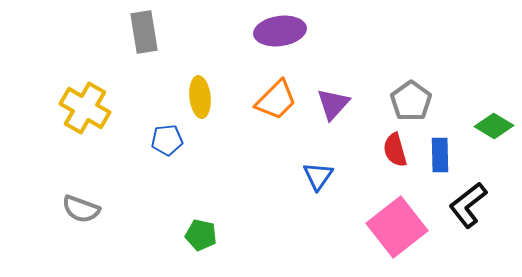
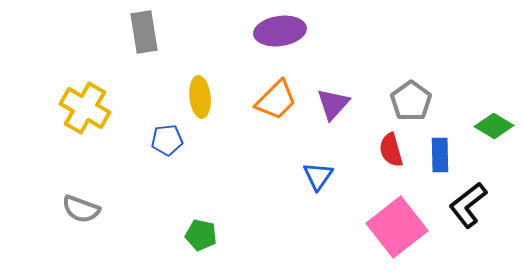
red semicircle: moved 4 px left
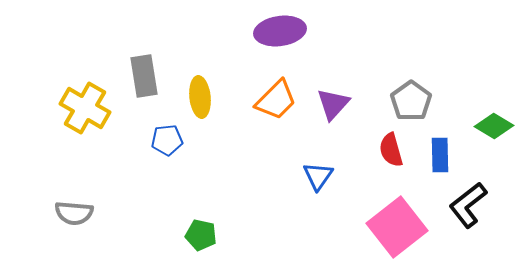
gray rectangle: moved 44 px down
gray semicircle: moved 7 px left, 4 px down; rotated 15 degrees counterclockwise
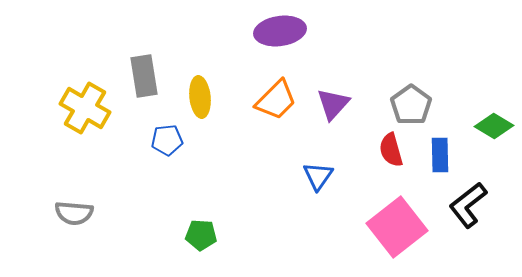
gray pentagon: moved 4 px down
green pentagon: rotated 8 degrees counterclockwise
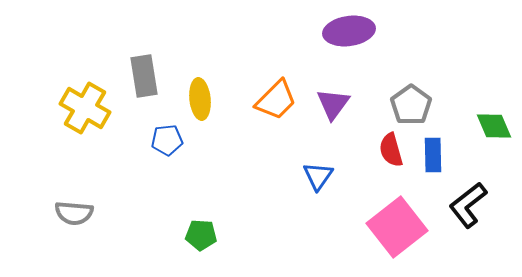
purple ellipse: moved 69 px right
yellow ellipse: moved 2 px down
purple triangle: rotated 6 degrees counterclockwise
green diamond: rotated 36 degrees clockwise
blue rectangle: moved 7 px left
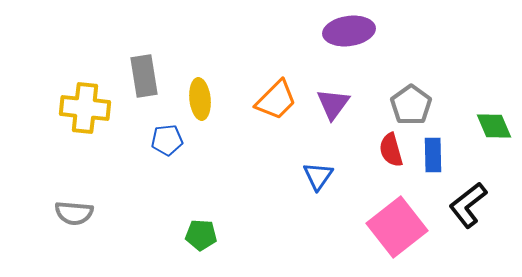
yellow cross: rotated 24 degrees counterclockwise
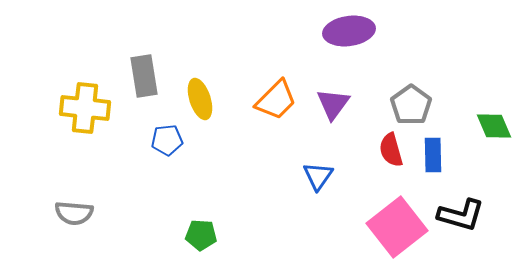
yellow ellipse: rotated 12 degrees counterclockwise
black L-shape: moved 7 px left, 10 px down; rotated 126 degrees counterclockwise
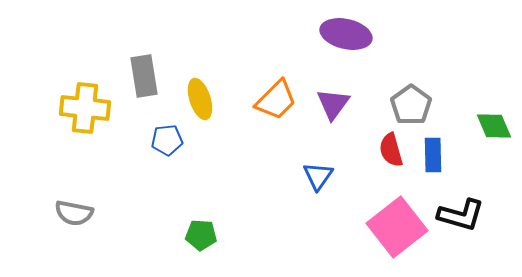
purple ellipse: moved 3 px left, 3 px down; rotated 21 degrees clockwise
gray semicircle: rotated 6 degrees clockwise
